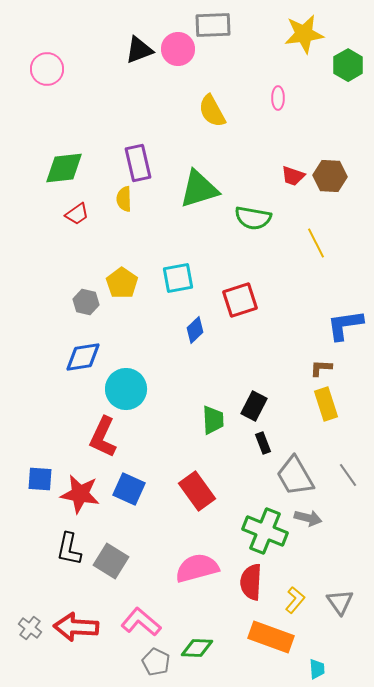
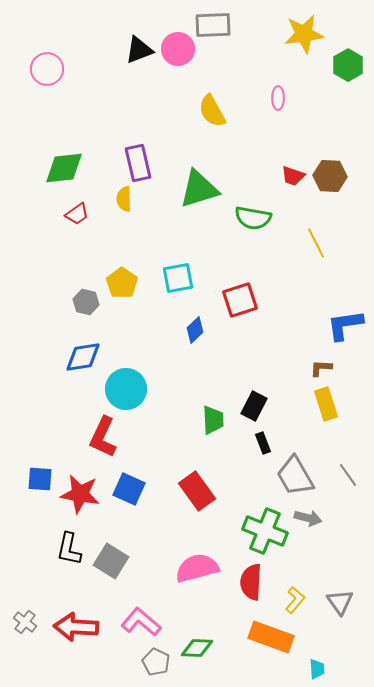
gray cross at (30, 628): moved 5 px left, 6 px up
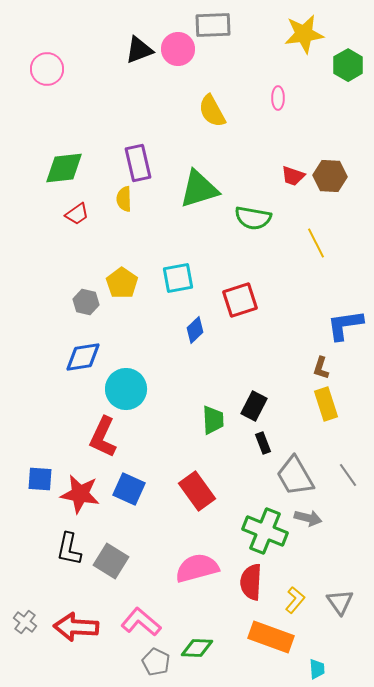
brown L-shape at (321, 368): rotated 75 degrees counterclockwise
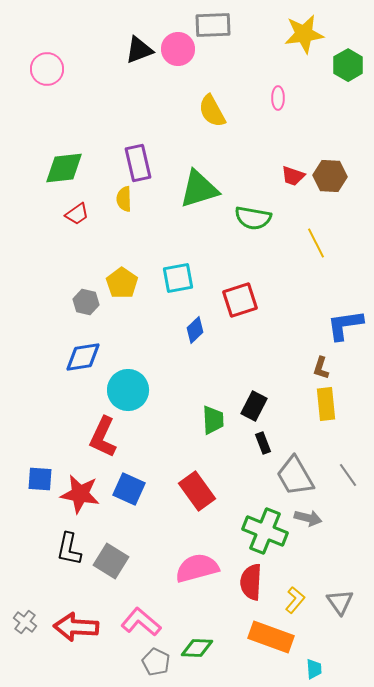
cyan circle at (126, 389): moved 2 px right, 1 px down
yellow rectangle at (326, 404): rotated 12 degrees clockwise
cyan trapezoid at (317, 669): moved 3 px left
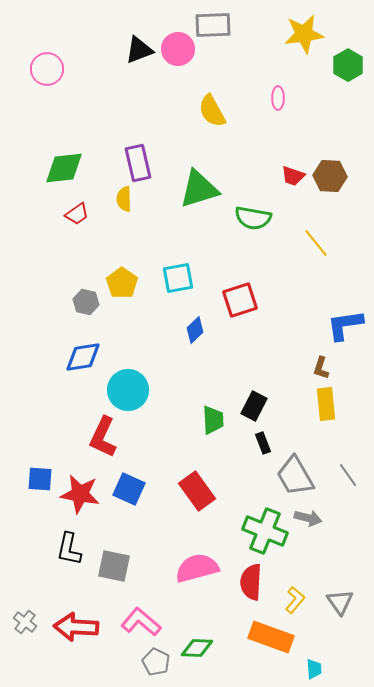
yellow line at (316, 243): rotated 12 degrees counterclockwise
gray square at (111, 561): moved 3 px right, 5 px down; rotated 20 degrees counterclockwise
